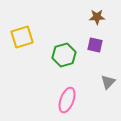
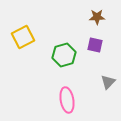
yellow square: moved 1 px right; rotated 10 degrees counterclockwise
pink ellipse: rotated 30 degrees counterclockwise
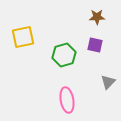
yellow square: rotated 15 degrees clockwise
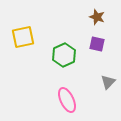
brown star: rotated 21 degrees clockwise
purple square: moved 2 px right, 1 px up
green hexagon: rotated 10 degrees counterclockwise
pink ellipse: rotated 15 degrees counterclockwise
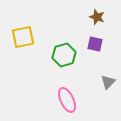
purple square: moved 2 px left
green hexagon: rotated 10 degrees clockwise
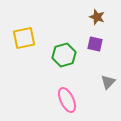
yellow square: moved 1 px right, 1 px down
